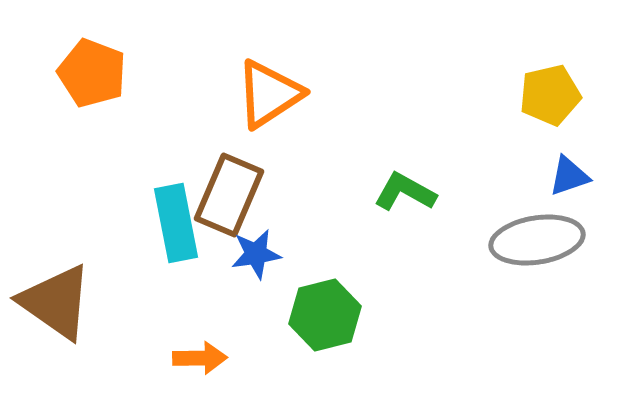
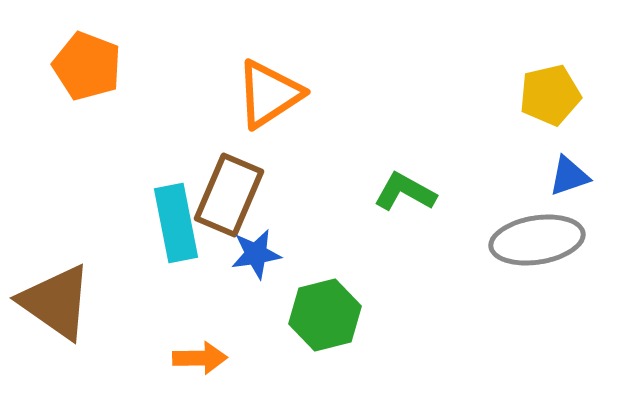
orange pentagon: moved 5 px left, 7 px up
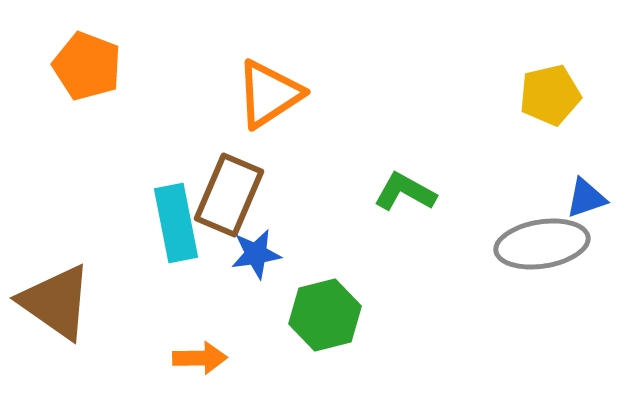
blue triangle: moved 17 px right, 22 px down
gray ellipse: moved 5 px right, 4 px down
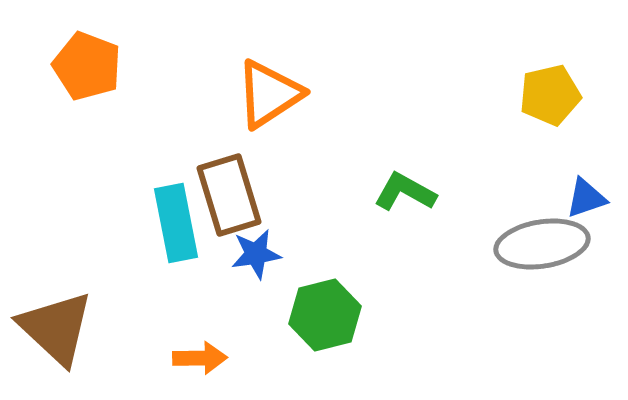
brown rectangle: rotated 40 degrees counterclockwise
brown triangle: moved 26 px down; rotated 8 degrees clockwise
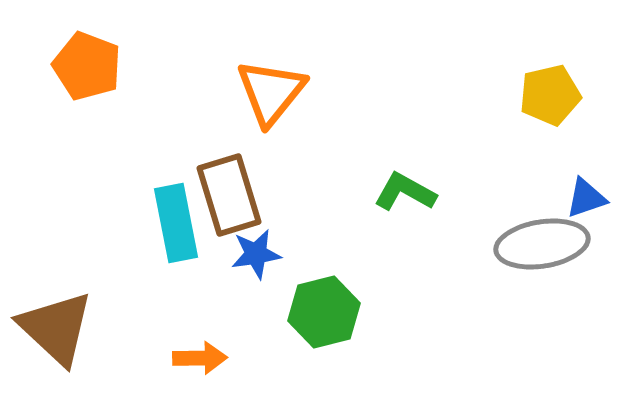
orange triangle: moved 2 px right, 2 px up; rotated 18 degrees counterclockwise
green hexagon: moved 1 px left, 3 px up
